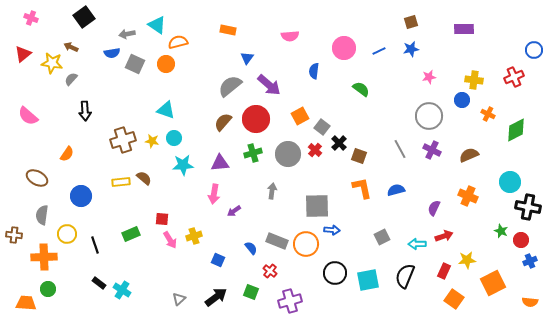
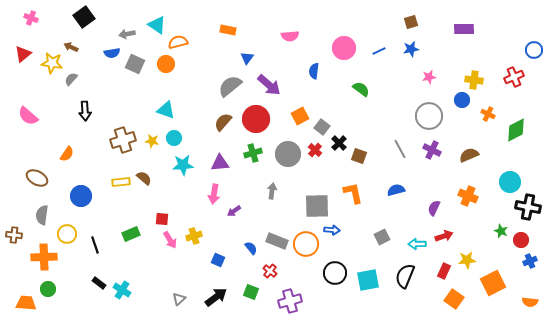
orange L-shape at (362, 188): moved 9 px left, 5 px down
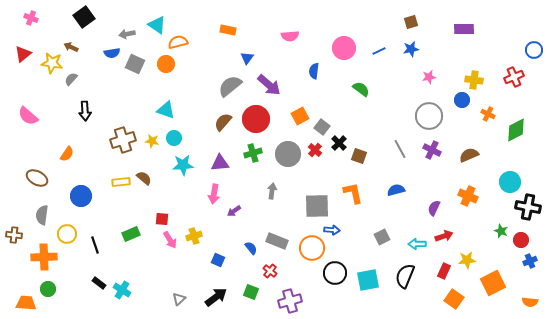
orange circle at (306, 244): moved 6 px right, 4 px down
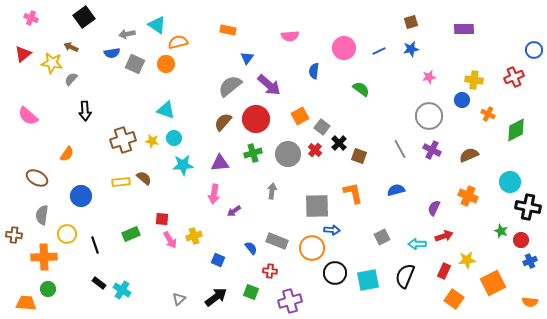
red cross at (270, 271): rotated 32 degrees counterclockwise
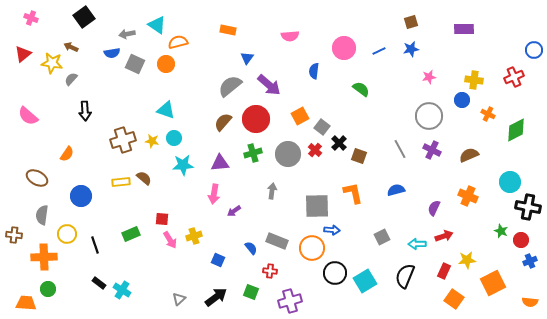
cyan square at (368, 280): moved 3 px left, 1 px down; rotated 20 degrees counterclockwise
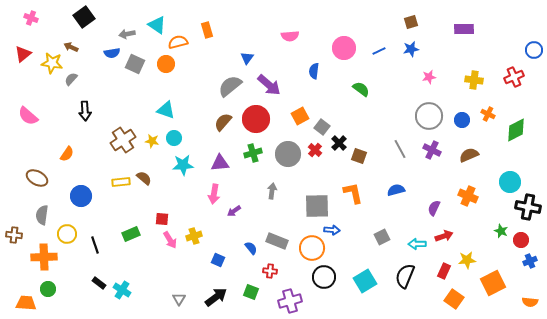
orange rectangle at (228, 30): moved 21 px left; rotated 63 degrees clockwise
blue circle at (462, 100): moved 20 px down
brown cross at (123, 140): rotated 15 degrees counterclockwise
black circle at (335, 273): moved 11 px left, 4 px down
gray triangle at (179, 299): rotated 16 degrees counterclockwise
